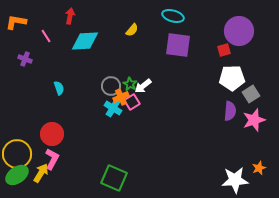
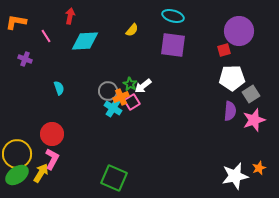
purple square: moved 5 px left
gray circle: moved 3 px left, 5 px down
white star: moved 4 px up; rotated 8 degrees counterclockwise
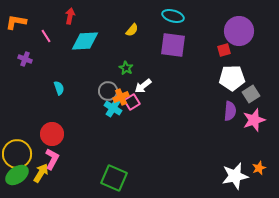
green star: moved 4 px left, 16 px up
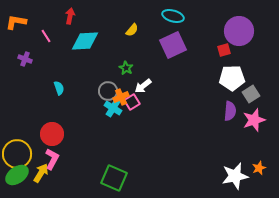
purple square: rotated 32 degrees counterclockwise
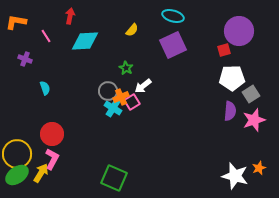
cyan semicircle: moved 14 px left
white star: rotated 28 degrees clockwise
